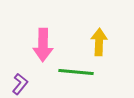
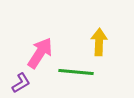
pink arrow: moved 3 px left, 8 px down; rotated 148 degrees counterclockwise
purple L-shape: moved 1 px right, 1 px up; rotated 20 degrees clockwise
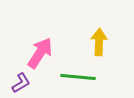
green line: moved 2 px right, 5 px down
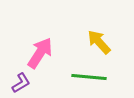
yellow arrow: rotated 44 degrees counterclockwise
green line: moved 11 px right
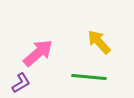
pink arrow: moved 2 px left; rotated 16 degrees clockwise
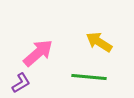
yellow arrow: rotated 16 degrees counterclockwise
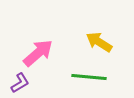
purple L-shape: moved 1 px left
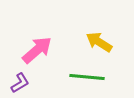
pink arrow: moved 1 px left, 3 px up
green line: moved 2 px left
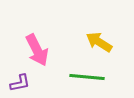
pink arrow: rotated 104 degrees clockwise
purple L-shape: rotated 20 degrees clockwise
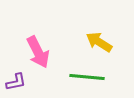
pink arrow: moved 1 px right, 2 px down
purple L-shape: moved 4 px left, 1 px up
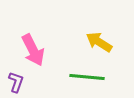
pink arrow: moved 5 px left, 2 px up
purple L-shape: rotated 60 degrees counterclockwise
